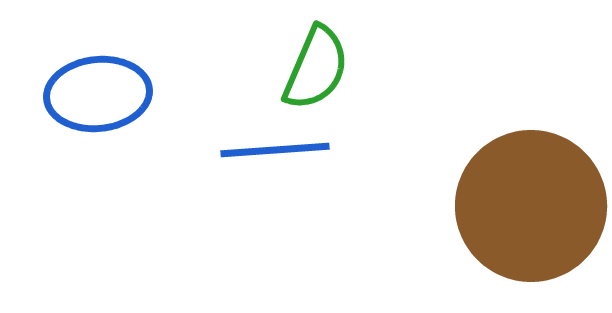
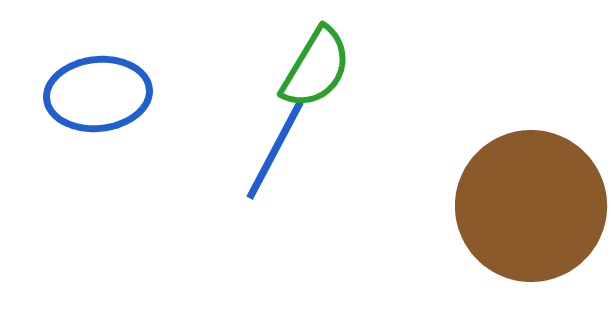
green semicircle: rotated 8 degrees clockwise
blue line: rotated 58 degrees counterclockwise
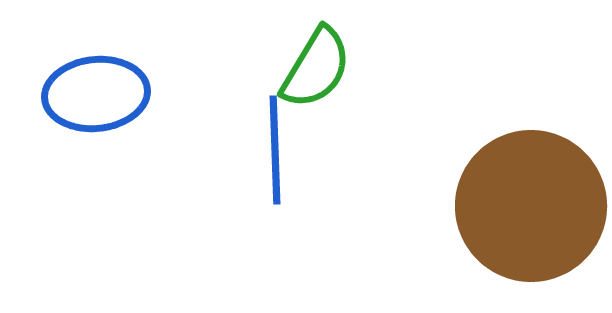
blue ellipse: moved 2 px left
blue line: rotated 30 degrees counterclockwise
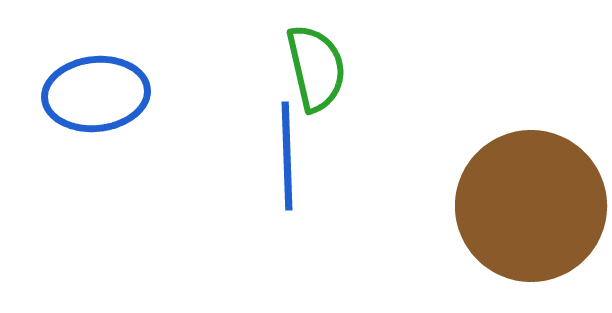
green semicircle: rotated 44 degrees counterclockwise
blue line: moved 12 px right, 6 px down
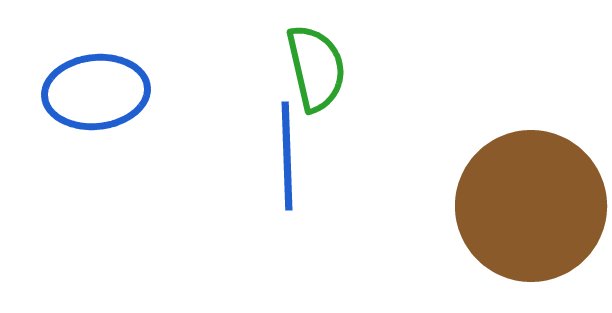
blue ellipse: moved 2 px up
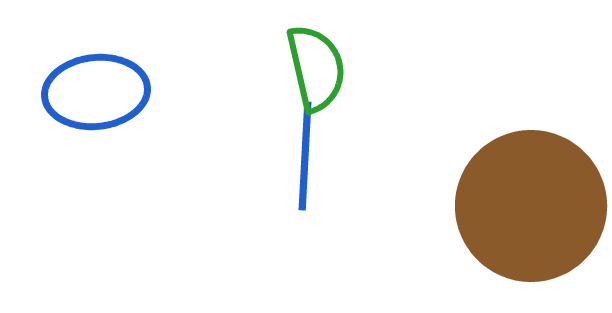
blue line: moved 18 px right; rotated 5 degrees clockwise
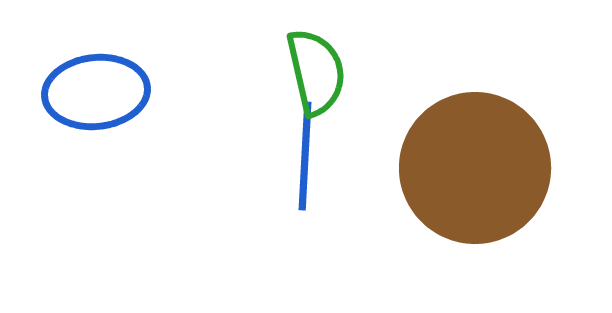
green semicircle: moved 4 px down
brown circle: moved 56 px left, 38 px up
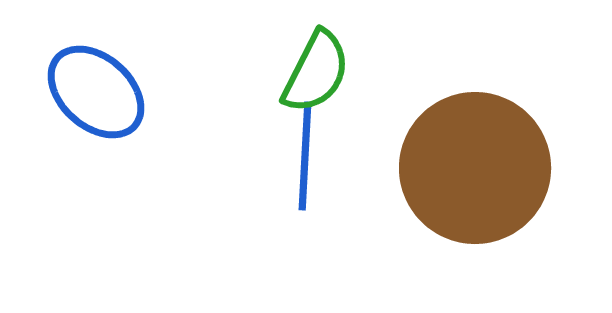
green semicircle: rotated 40 degrees clockwise
blue ellipse: rotated 48 degrees clockwise
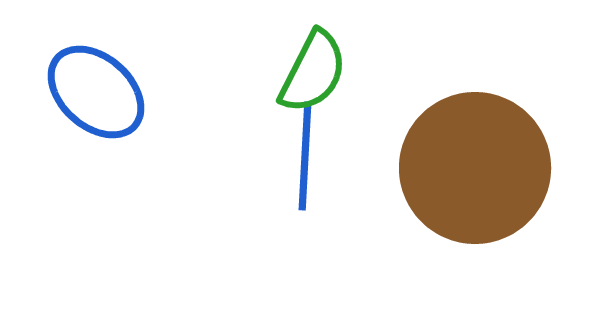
green semicircle: moved 3 px left
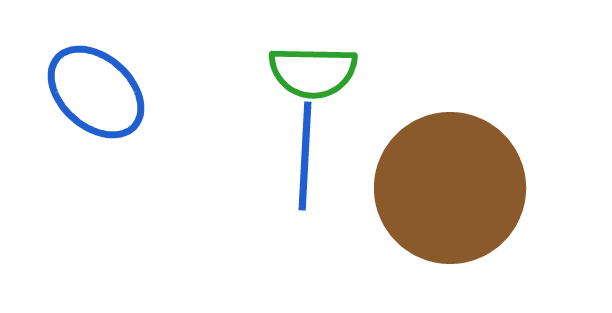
green semicircle: rotated 64 degrees clockwise
brown circle: moved 25 px left, 20 px down
